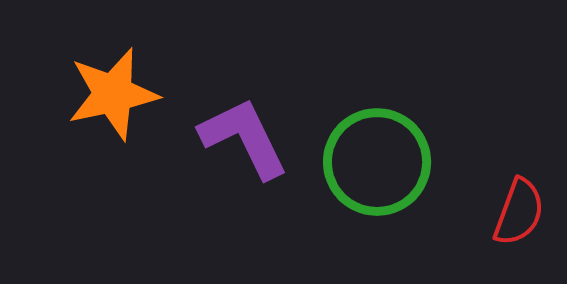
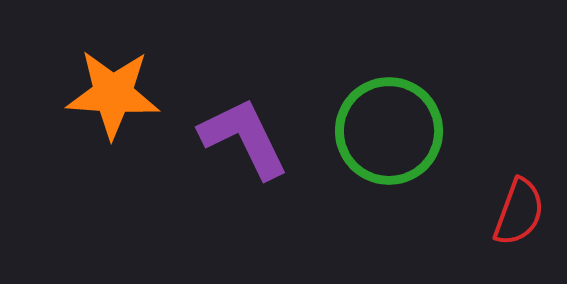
orange star: rotated 16 degrees clockwise
green circle: moved 12 px right, 31 px up
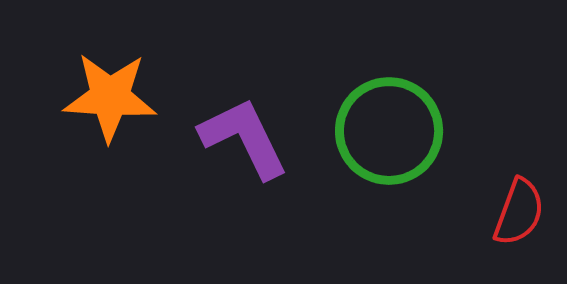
orange star: moved 3 px left, 3 px down
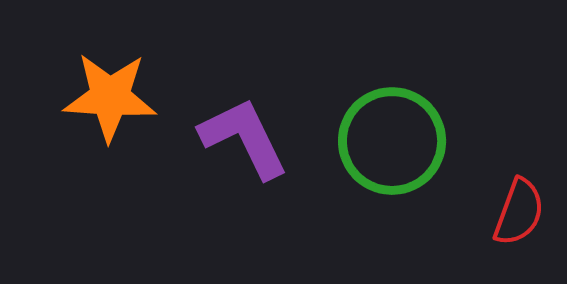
green circle: moved 3 px right, 10 px down
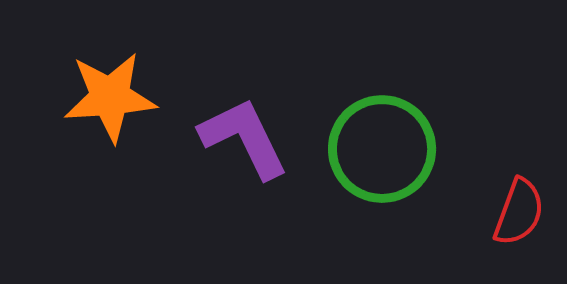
orange star: rotated 8 degrees counterclockwise
green circle: moved 10 px left, 8 px down
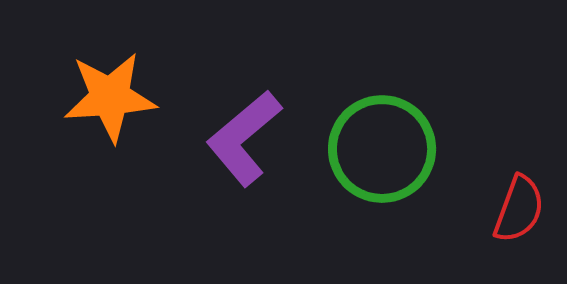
purple L-shape: rotated 104 degrees counterclockwise
red semicircle: moved 3 px up
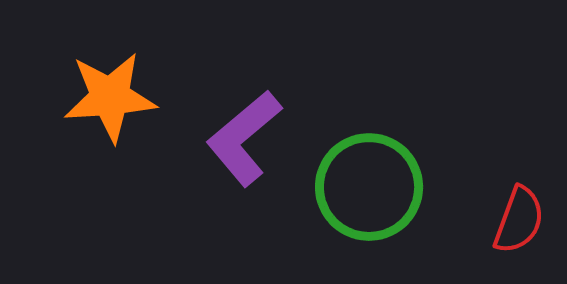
green circle: moved 13 px left, 38 px down
red semicircle: moved 11 px down
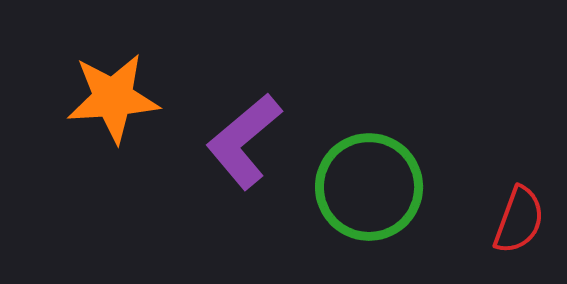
orange star: moved 3 px right, 1 px down
purple L-shape: moved 3 px down
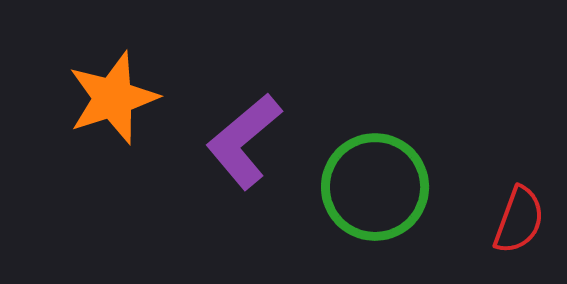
orange star: rotated 14 degrees counterclockwise
green circle: moved 6 px right
